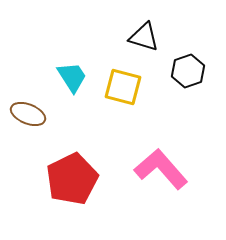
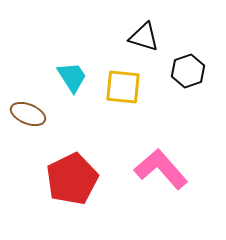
yellow square: rotated 9 degrees counterclockwise
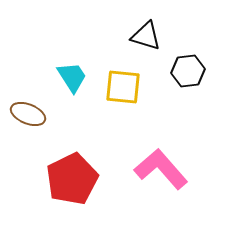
black triangle: moved 2 px right, 1 px up
black hexagon: rotated 12 degrees clockwise
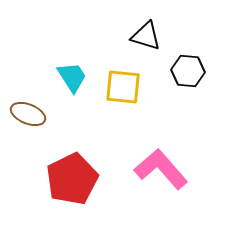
black hexagon: rotated 12 degrees clockwise
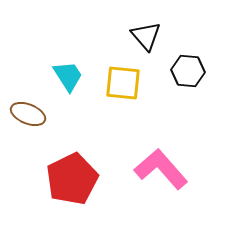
black triangle: rotated 32 degrees clockwise
cyan trapezoid: moved 4 px left, 1 px up
yellow square: moved 4 px up
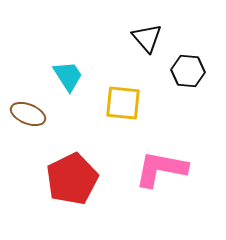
black triangle: moved 1 px right, 2 px down
yellow square: moved 20 px down
pink L-shape: rotated 38 degrees counterclockwise
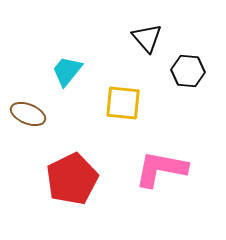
cyan trapezoid: moved 1 px left, 5 px up; rotated 108 degrees counterclockwise
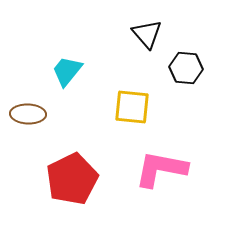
black triangle: moved 4 px up
black hexagon: moved 2 px left, 3 px up
yellow square: moved 9 px right, 4 px down
brown ellipse: rotated 20 degrees counterclockwise
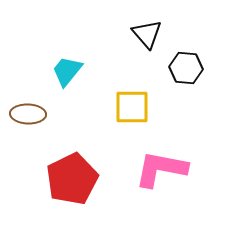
yellow square: rotated 6 degrees counterclockwise
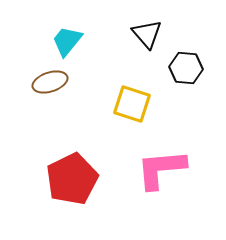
cyan trapezoid: moved 30 px up
yellow square: moved 3 px up; rotated 18 degrees clockwise
brown ellipse: moved 22 px right, 32 px up; rotated 20 degrees counterclockwise
pink L-shape: rotated 16 degrees counterclockwise
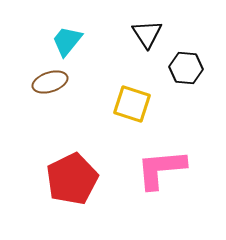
black triangle: rotated 8 degrees clockwise
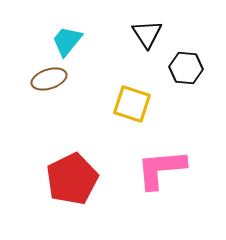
brown ellipse: moved 1 px left, 3 px up
